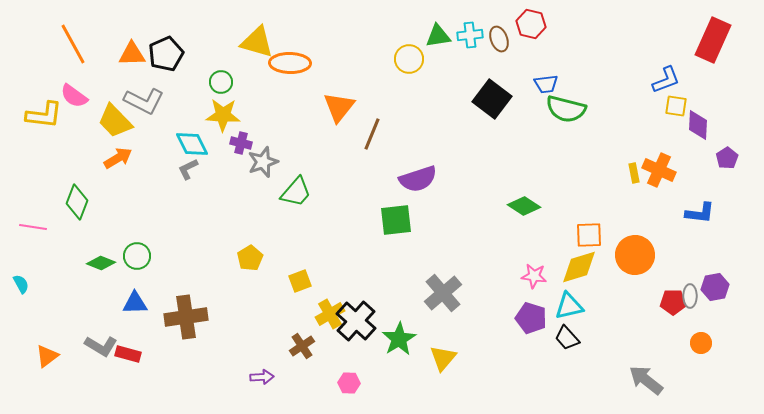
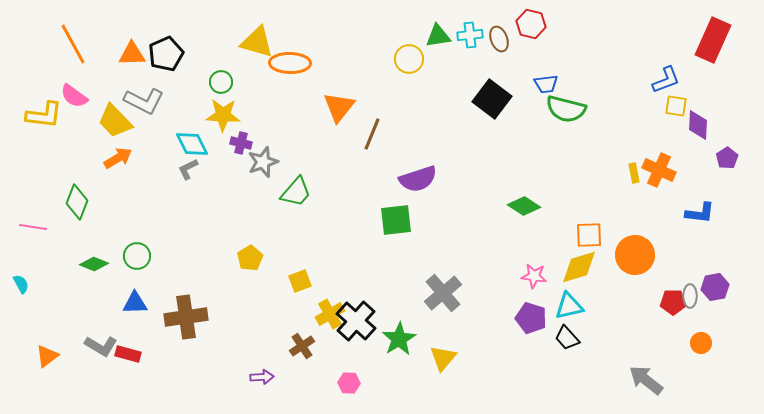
green diamond at (101, 263): moved 7 px left, 1 px down
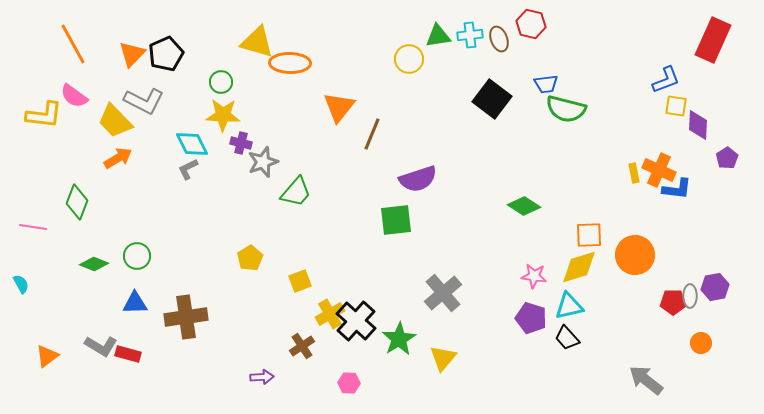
orange triangle at (132, 54): rotated 44 degrees counterclockwise
blue L-shape at (700, 213): moved 23 px left, 24 px up
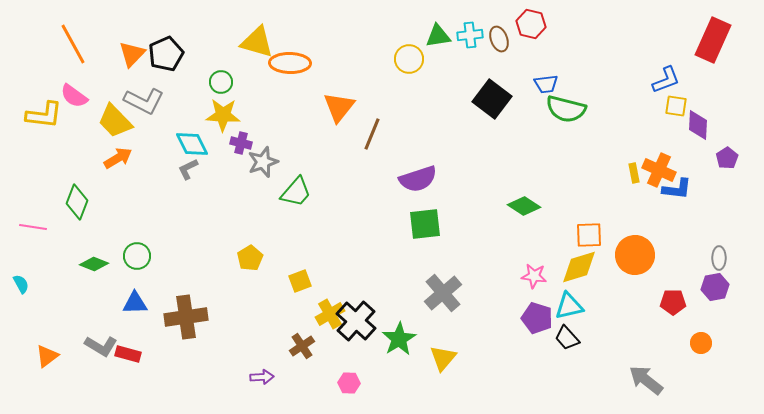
green square at (396, 220): moved 29 px right, 4 px down
gray ellipse at (690, 296): moved 29 px right, 38 px up
purple pentagon at (531, 318): moved 6 px right
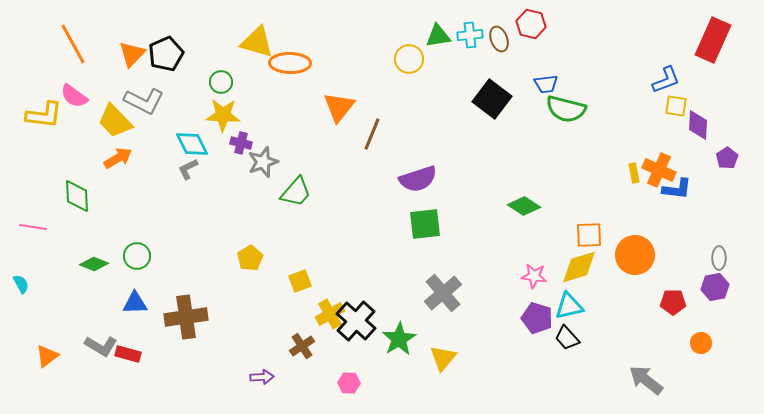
green diamond at (77, 202): moved 6 px up; rotated 24 degrees counterclockwise
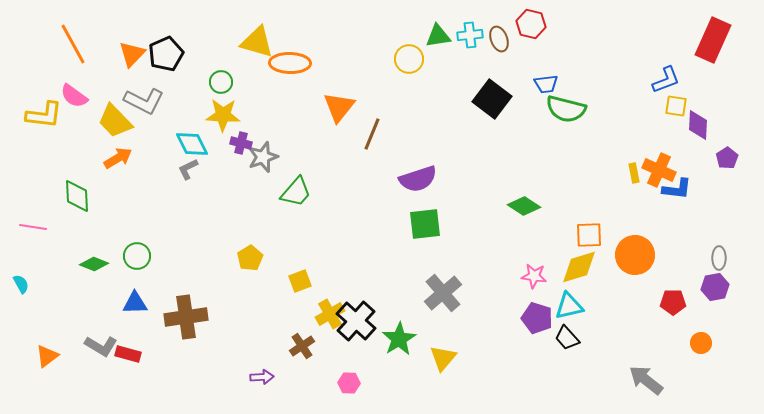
gray star at (263, 162): moved 5 px up
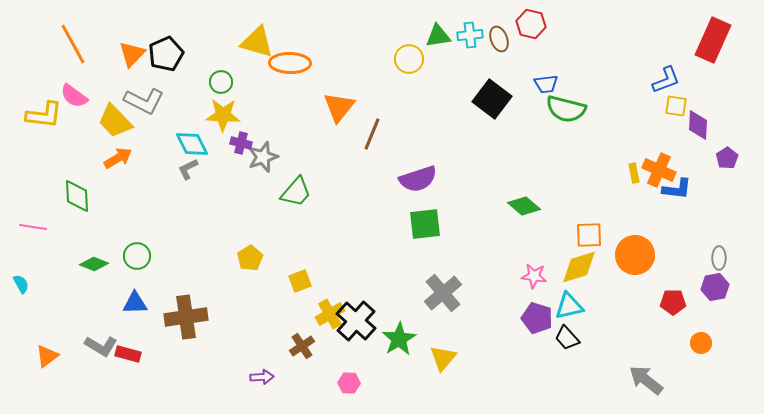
green diamond at (524, 206): rotated 8 degrees clockwise
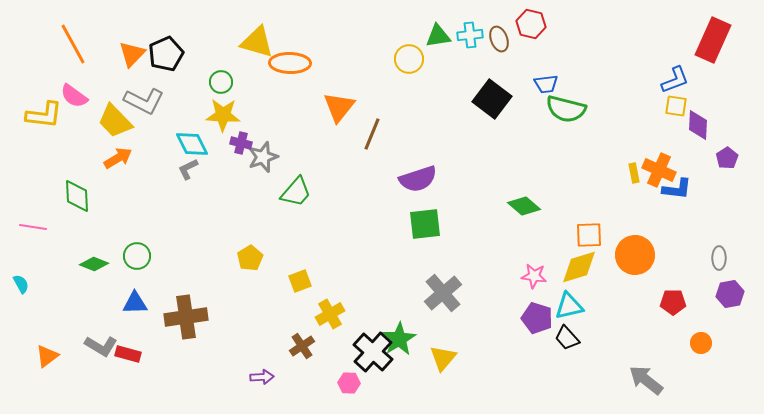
blue L-shape at (666, 80): moved 9 px right
purple hexagon at (715, 287): moved 15 px right, 7 px down
black cross at (356, 321): moved 17 px right, 31 px down
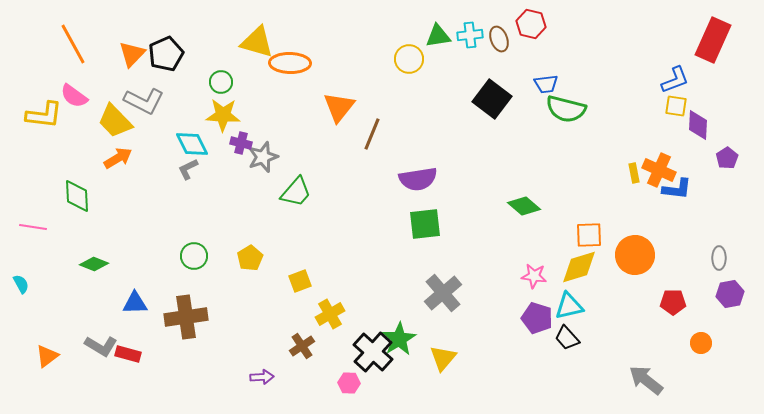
purple semicircle at (418, 179): rotated 9 degrees clockwise
green circle at (137, 256): moved 57 px right
